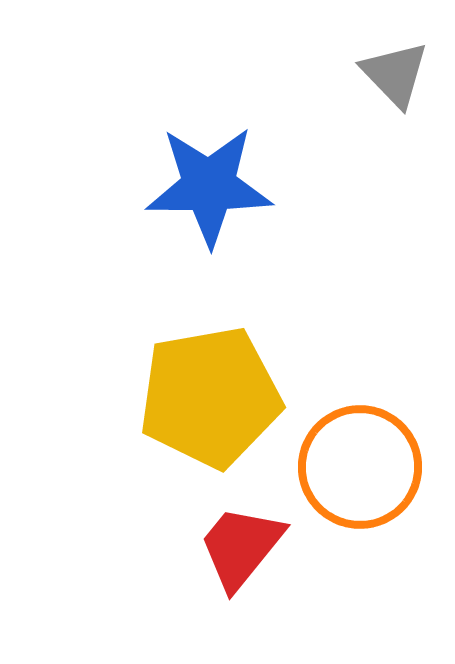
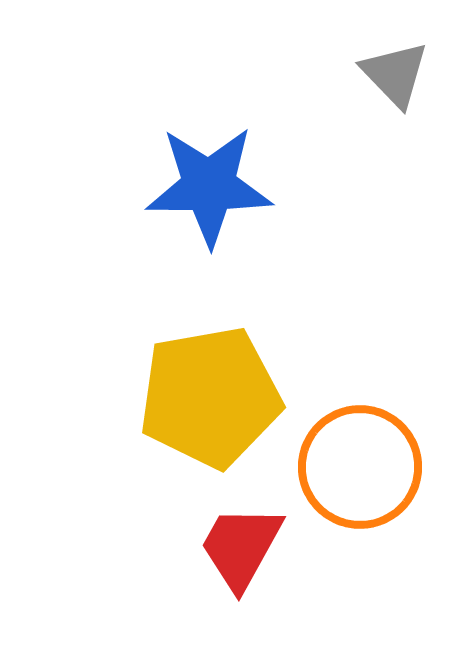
red trapezoid: rotated 10 degrees counterclockwise
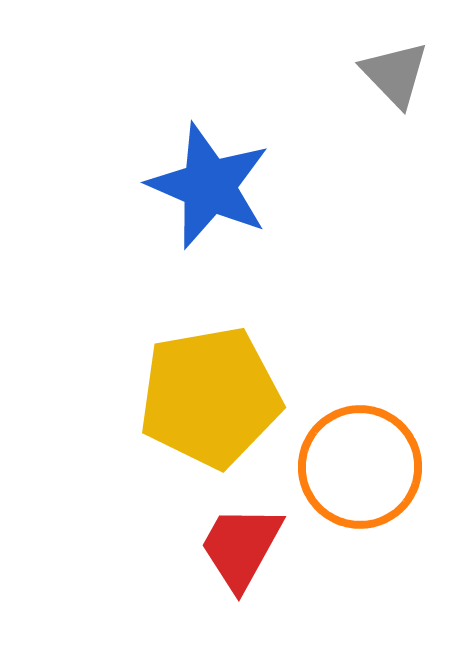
blue star: rotated 23 degrees clockwise
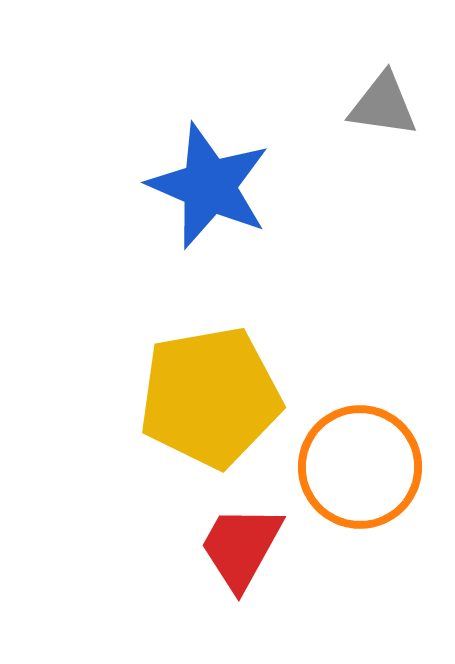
gray triangle: moved 12 px left, 31 px down; rotated 38 degrees counterclockwise
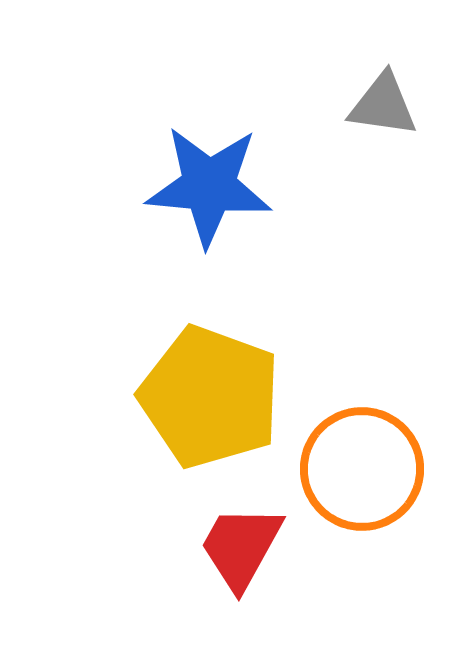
blue star: rotated 18 degrees counterclockwise
yellow pentagon: rotated 30 degrees clockwise
orange circle: moved 2 px right, 2 px down
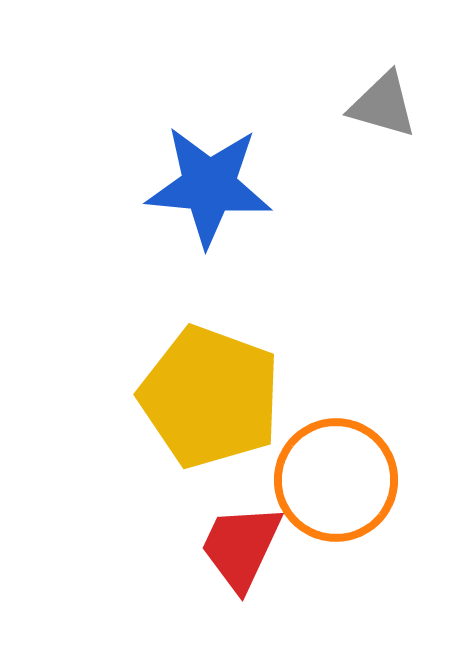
gray triangle: rotated 8 degrees clockwise
orange circle: moved 26 px left, 11 px down
red trapezoid: rotated 4 degrees counterclockwise
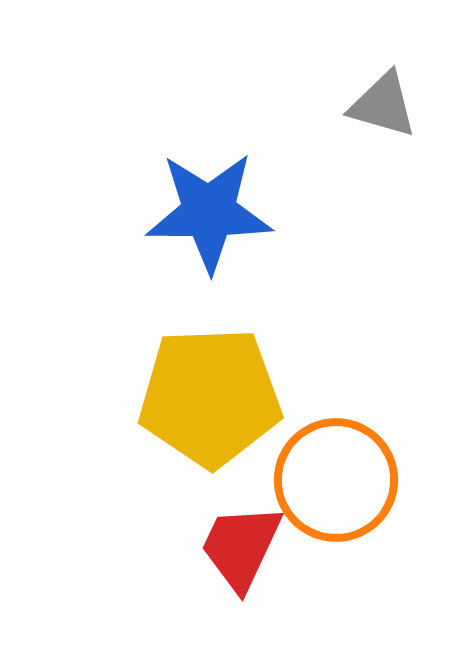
blue star: moved 26 px down; rotated 5 degrees counterclockwise
yellow pentagon: rotated 22 degrees counterclockwise
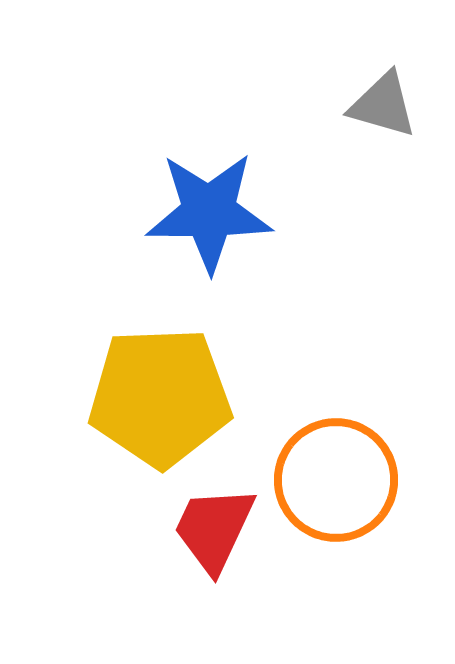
yellow pentagon: moved 50 px left
red trapezoid: moved 27 px left, 18 px up
